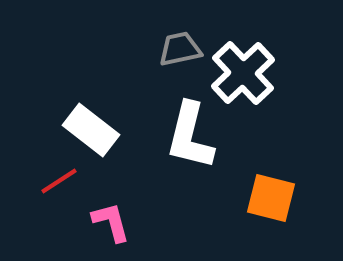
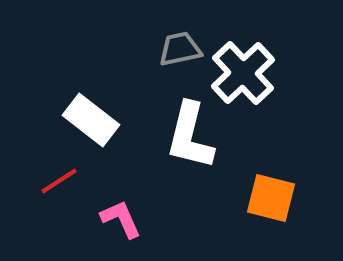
white rectangle: moved 10 px up
pink L-shape: moved 10 px right, 3 px up; rotated 9 degrees counterclockwise
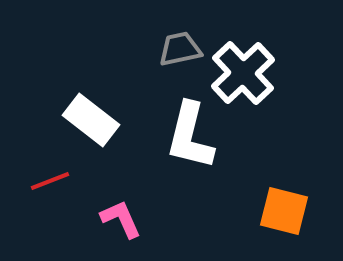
red line: moved 9 px left; rotated 12 degrees clockwise
orange square: moved 13 px right, 13 px down
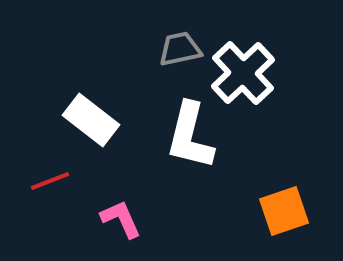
orange square: rotated 33 degrees counterclockwise
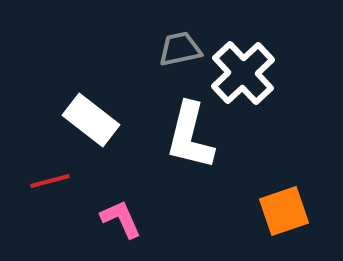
red line: rotated 6 degrees clockwise
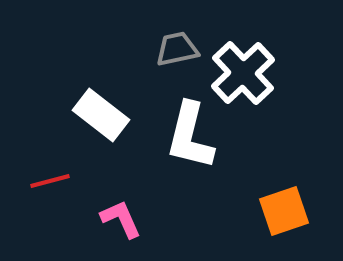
gray trapezoid: moved 3 px left
white rectangle: moved 10 px right, 5 px up
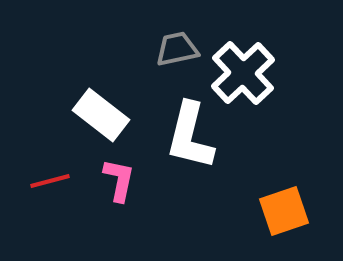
pink L-shape: moved 2 px left, 39 px up; rotated 36 degrees clockwise
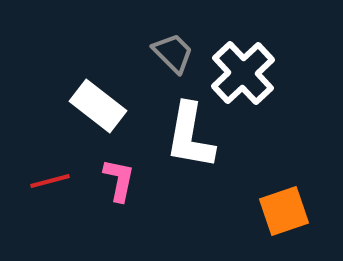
gray trapezoid: moved 4 px left, 4 px down; rotated 57 degrees clockwise
white rectangle: moved 3 px left, 9 px up
white L-shape: rotated 4 degrees counterclockwise
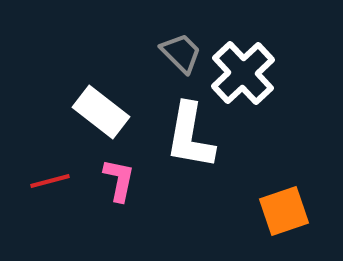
gray trapezoid: moved 8 px right
white rectangle: moved 3 px right, 6 px down
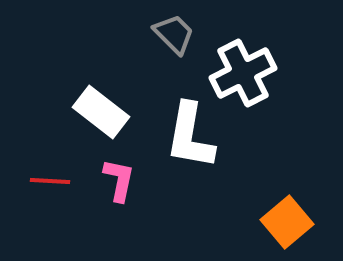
gray trapezoid: moved 7 px left, 19 px up
white cross: rotated 16 degrees clockwise
red line: rotated 18 degrees clockwise
orange square: moved 3 px right, 11 px down; rotated 21 degrees counterclockwise
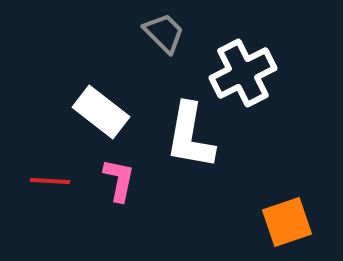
gray trapezoid: moved 10 px left, 1 px up
orange square: rotated 21 degrees clockwise
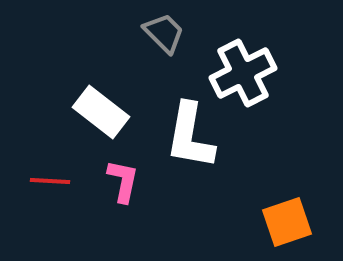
pink L-shape: moved 4 px right, 1 px down
